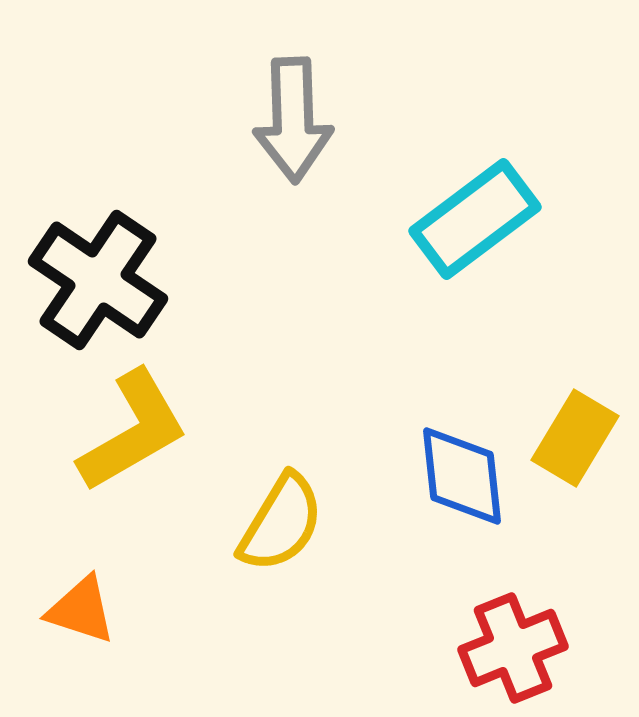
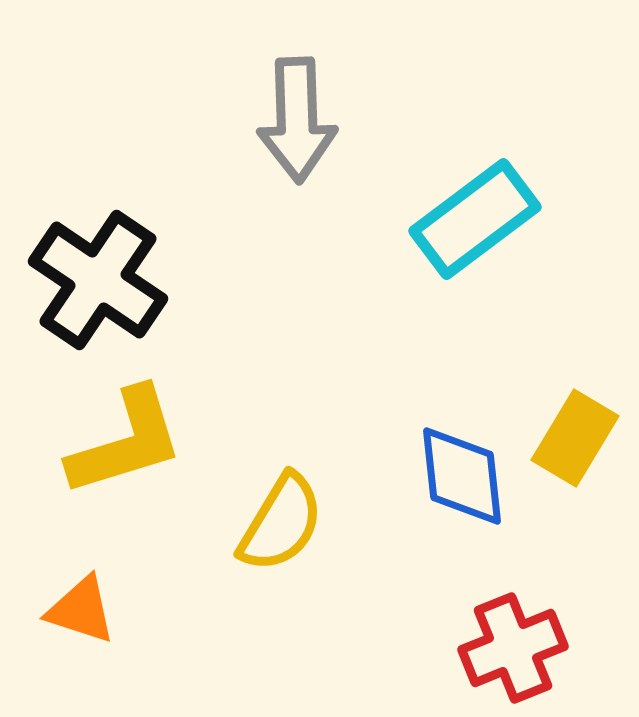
gray arrow: moved 4 px right
yellow L-shape: moved 7 px left, 11 px down; rotated 13 degrees clockwise
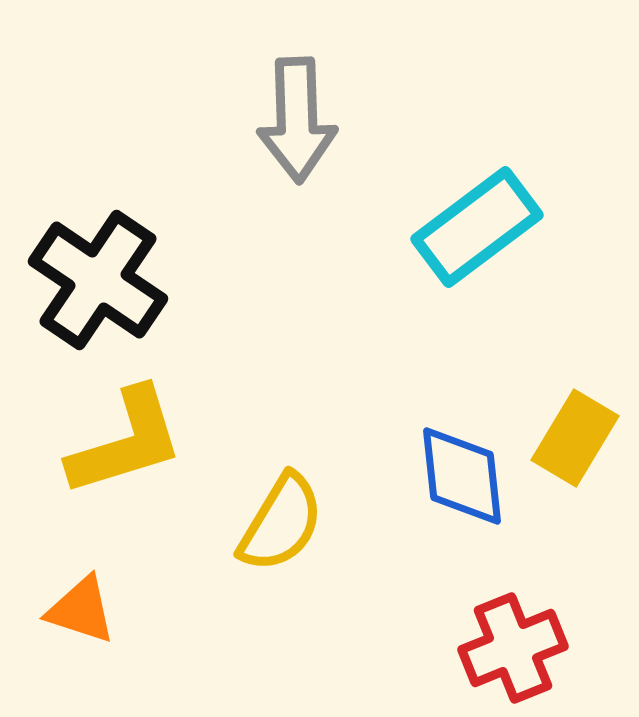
cyan rectangle: moved 2 px right, 8 px down
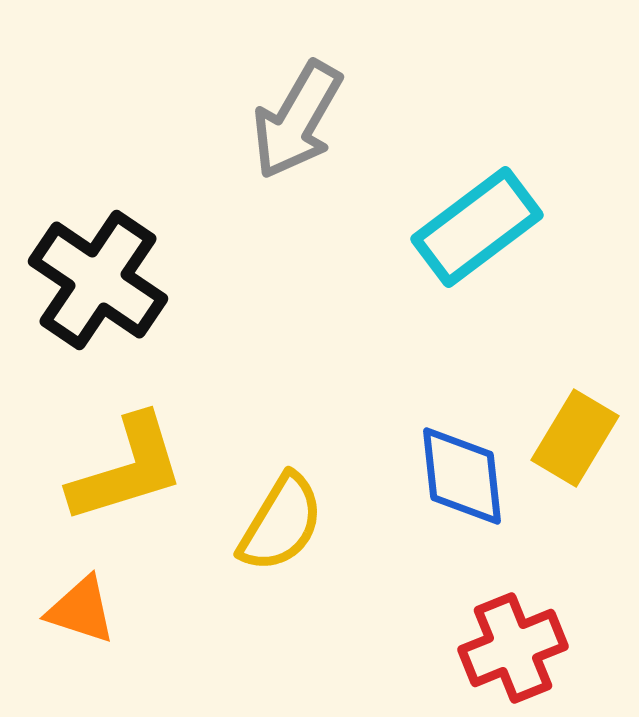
gray arrow: rotated 32 degrees clockwise
yellow L-shape: moved 1 px right, 27 px down
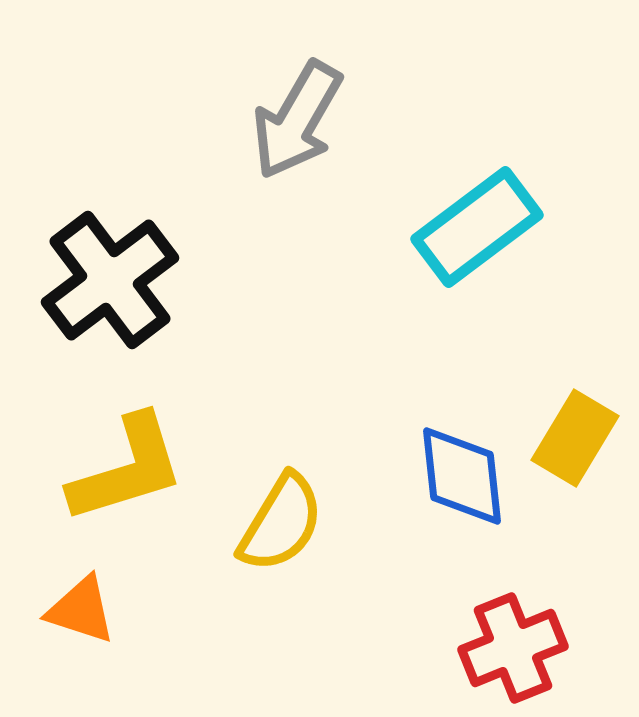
black cross: moved 12 px right; rotated 19 degrees clockwise
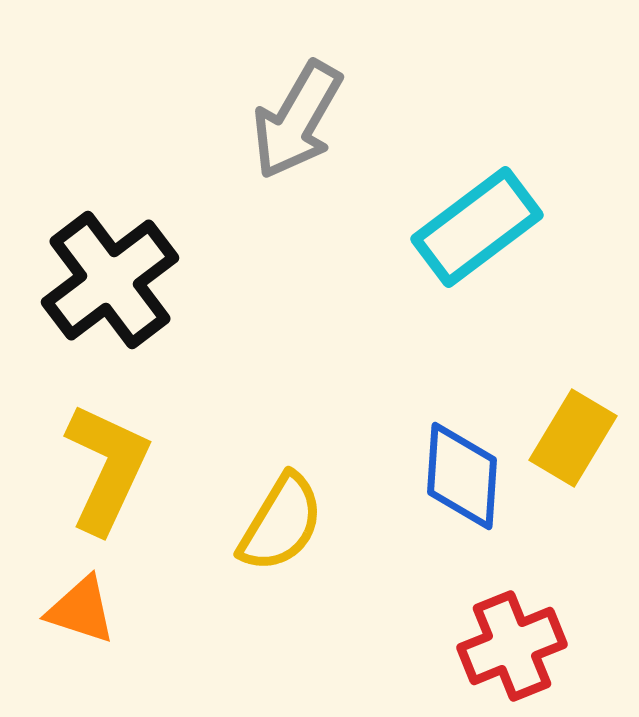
yellow rectangle: moved 2 px left
yellow L-shape: moved 20 px left, 1 px up; rotated 48 degrees counterclockwise
blue diamond: rotated 10 degrees clockwise
red cross: moved 1 px left, 2 px up
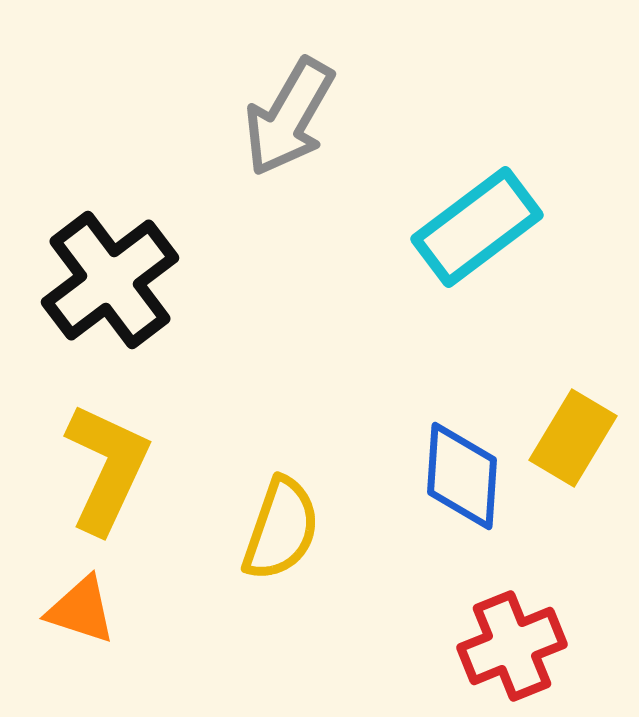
gray arrow: moved 8 px left, 3 px up
yellow semicircle: moved 6 px down; rotated 12 degrees counterclockwise
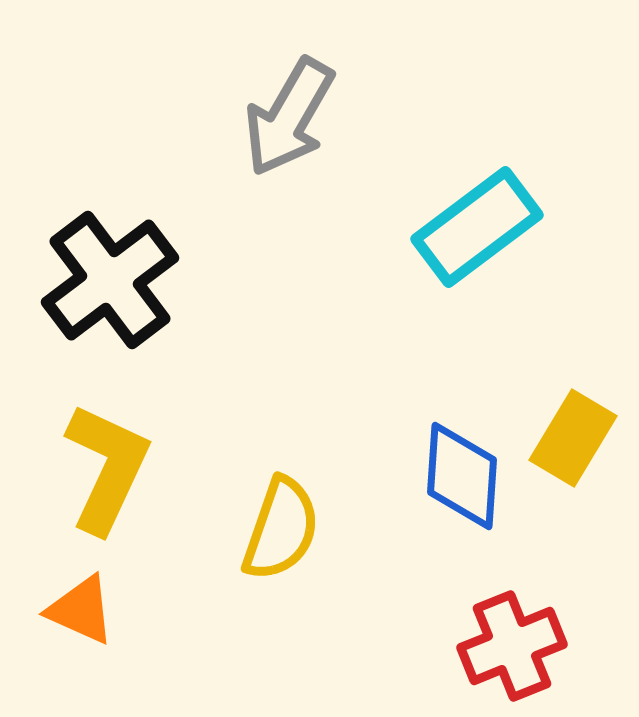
orange triangle: rotated 6 degrees clockwise
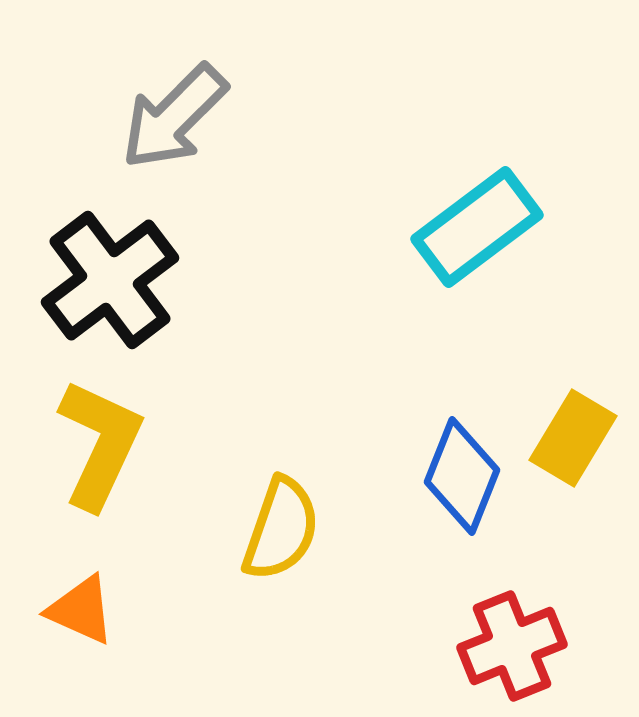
gray arrow: moved 115 px left; rotated 15 degrees clockwise
yellow L-shape: moved 7 px left, 24 px up
blue diamond: rotated 18 degrees clockwise
